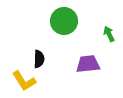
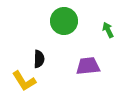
green arrow: moved 1 px left, 4 px up
purple trapezoid: moved 2 px down
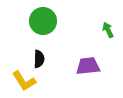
green circle: moved 21 px left
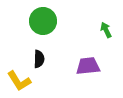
green arrow: moved 2 px left
yellow L-shape: moved 5 px left
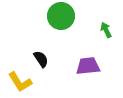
green circle: moved 18 px right, 5 px up
black semicircle: moved 2 px right; rotated 36 degrees counterclockwise
yellow L-shape: moved 1 px right, 1 px down
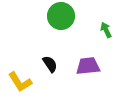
black semicircle: moved 9 px right, 5 px down
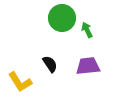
green circle: moved 1 px right, 2 px down
green arrow: moved 19 px left
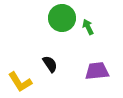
green arrow: moved 1 px right, 3 px up
purple trapezoid: moved 9 px right, 5 px down
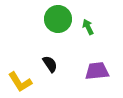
green circle: moved 4 px left, 1 px down
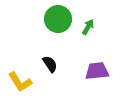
green arrow: rotated 56 degrees clockwise
